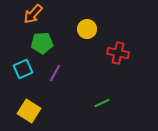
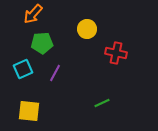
red cross: moved 2 px left
yellow square: rotated 25 degrees counterclockwise
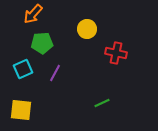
yellow square: moved 8 px left, 1 px up
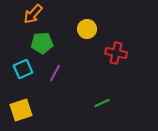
yellow square: rotated 25 degrees counterclockwise
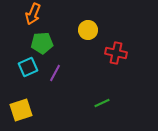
orange arrow: rotated 20 degrees counterclockwise
yellow circle: moved 1 px right, 1 px down
cyan square: moved 5 px right, 2 px up
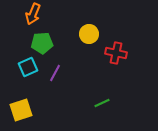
yellow circle: moved 1 px right, 4 px down
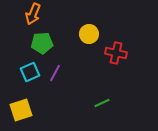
cyan square: moved 2 px right, 5 px down
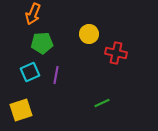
purple line: moved 1 px right, 2 px down; rotated 18 degrees counterclockwise
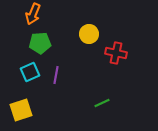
green pentagon: moved 2 px left
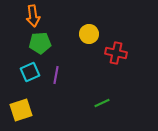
orange arrow: moved 2 px down; rotated 30 degrees counterclockwise
